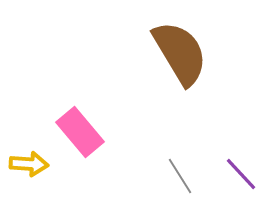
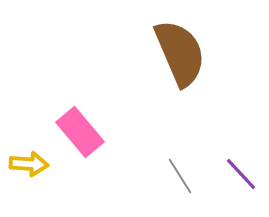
brown semicircle: rotated 8 degrees clockwise
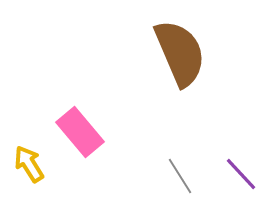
yellow arrow: rotated 126 degrees counterclockwise
